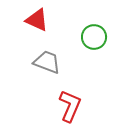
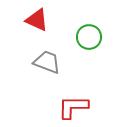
green circle: moved 5 px left
red L-shape: moved 3 px right, 1 px down; rotated 112 degrees counterclockwise
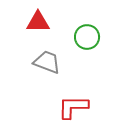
red triangle: moved 1 px right, 2 px down; rotated 25 degrees counterclockwise
green circle: moved 2 px left
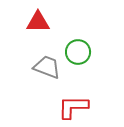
green circle: moved 9 px left, 15 px down
gray trapezoid: moved 5 px down
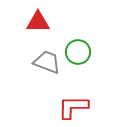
gray trapezoid: moved 5 px up
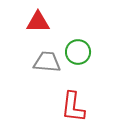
gray trapezoid: rotated 16 degrees counterclockwise
red L-shape: rotated 84 degrees counterclockwise
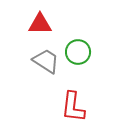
red triangle: moved 2 px right, 2 px down
gray trapezoid: moved 1 px left, 1 px up; rotated 28 degrees clockwise
